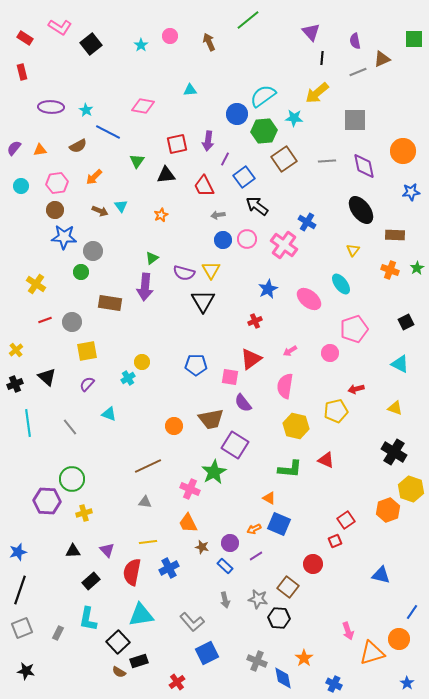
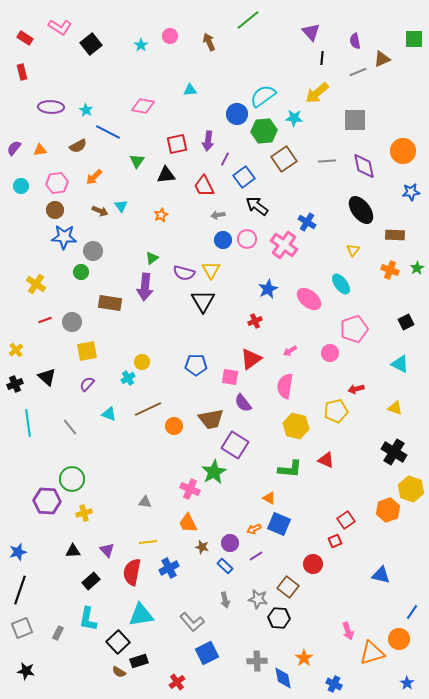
brown line at (148, 466): moved 57 px up
gray cross at (257, 661): rotated 24 degrees counterclockwise
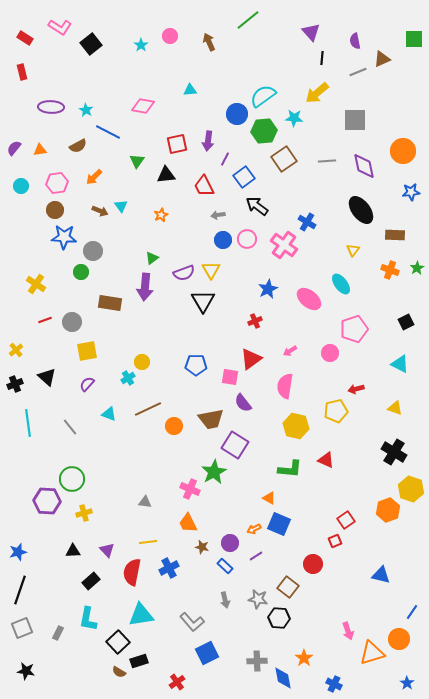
purple semicircle at (184, 273): rotated 35 degrees counterclockwise
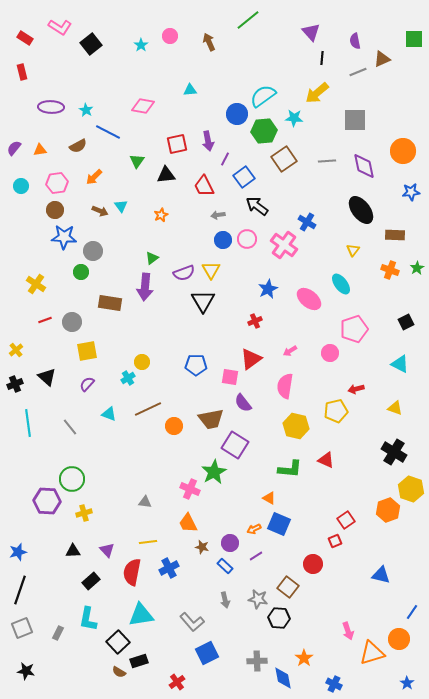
purple arrow at (208, 141): rotated 18 degrees counterclockwise
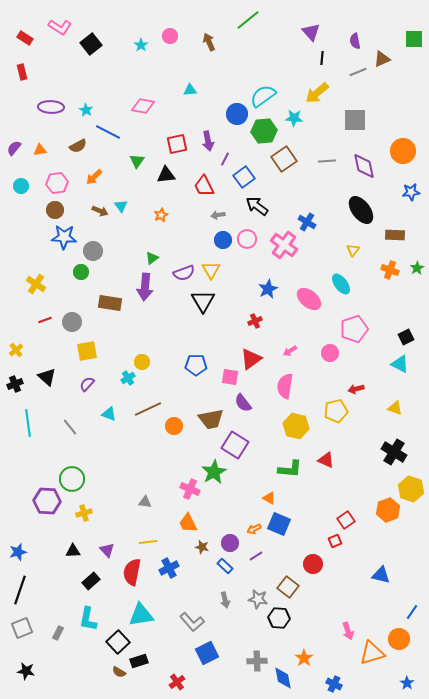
black square at (406, 322): moved 15 px down
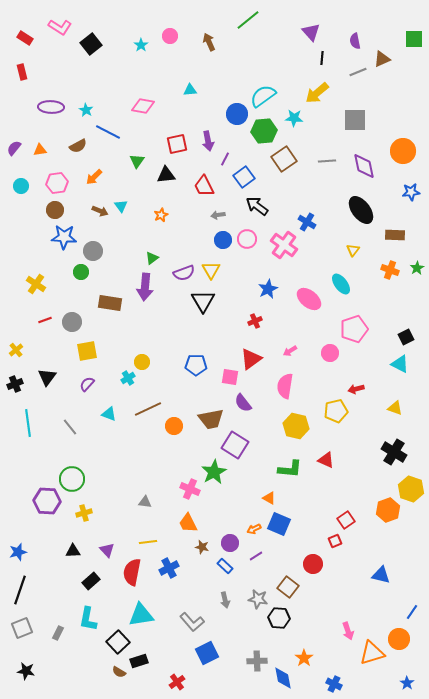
black triangle at (47, 377): rotated 24 degrees clockwise
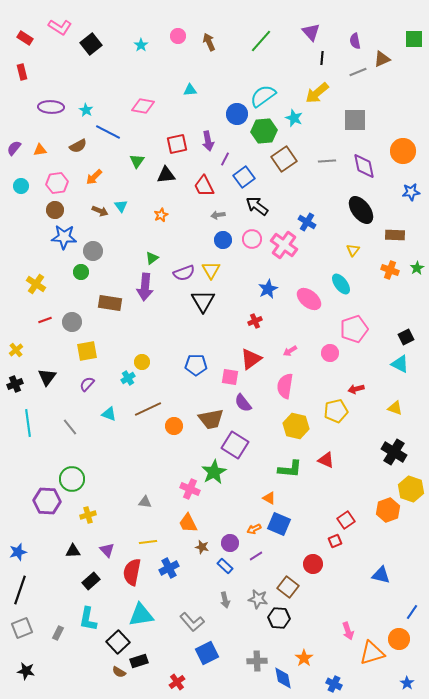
green line at (248, 20): moved 13 px right, 21 px down; rotated 10 degrees counterclockwise
pink circle at (170, 36): moved 8 px right
cyan star at (294, 118): rotated 18 degrees clockwise
pink circle at (247, 239): moved 5 px right
yellow cross at (84, 513): moved 4 px right, 2 px down
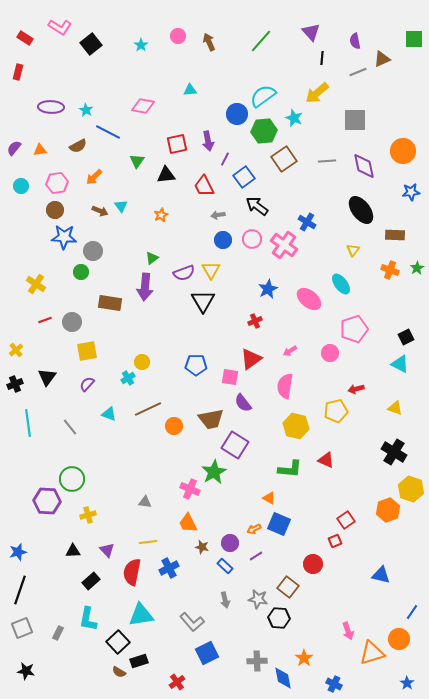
red rectangle at (22, 72): moved 4 px left; rotated 28 degrees clockwise
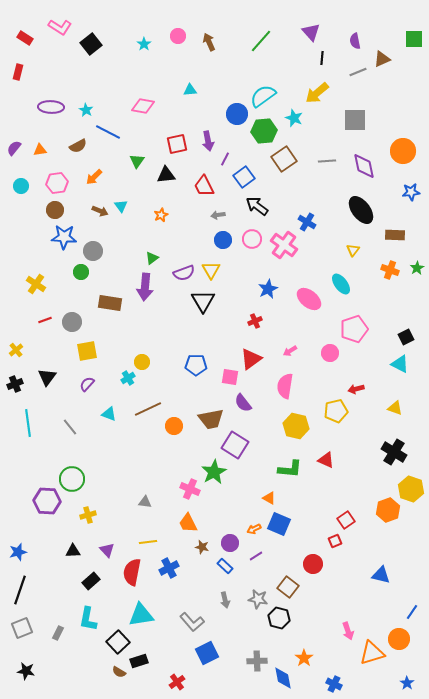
cyan star at (141, 45): moved 3 px right, 1 px up
black hexagon at (279, 618): rotated 10 degrees clockwise
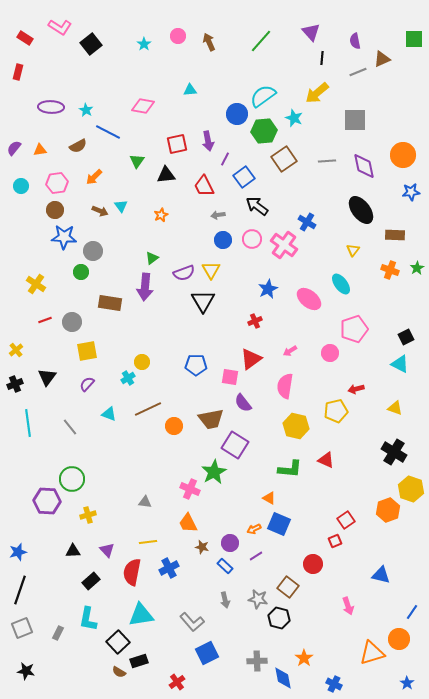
orange circle at (403, 151): moved 4 px down
pink arrow at (348, 631): moved 25 px up
